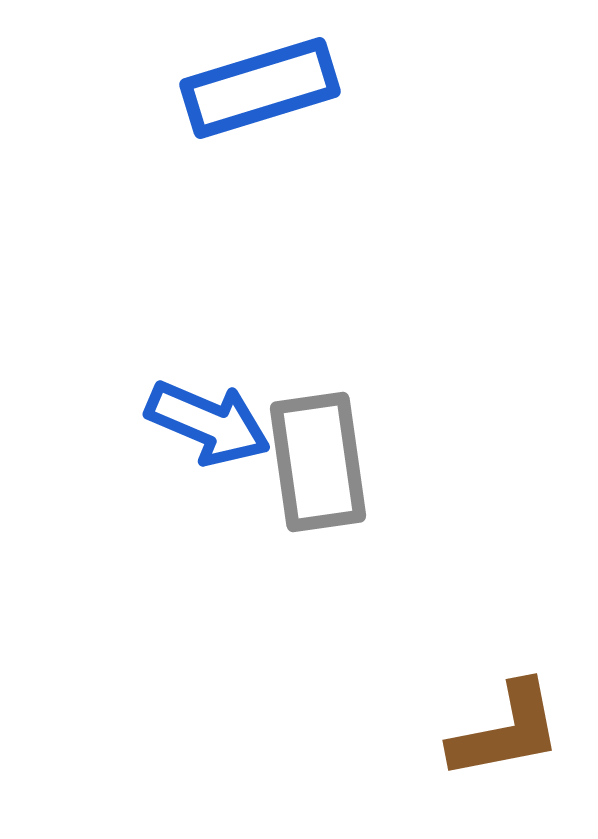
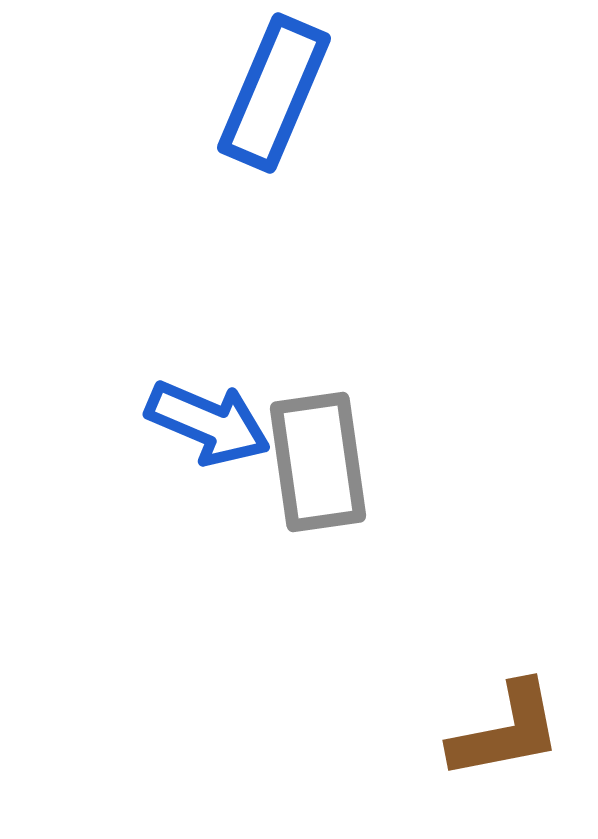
blue rectangle: moved 14 px right, 5 px down; rotated 50 degrees counterclockwise
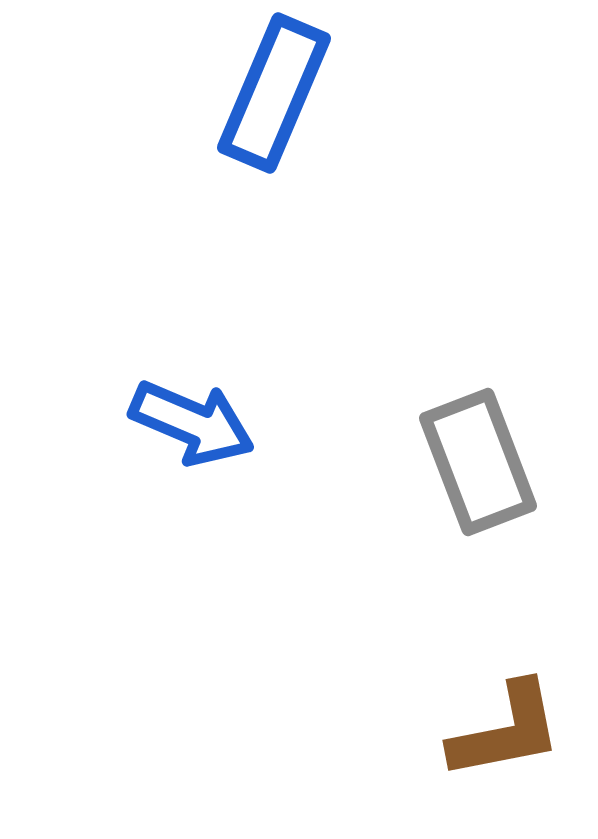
blue arrow: moved 16 px left
gray rectangle: moved 160 px right; rotated 13 degrees counterclockwise
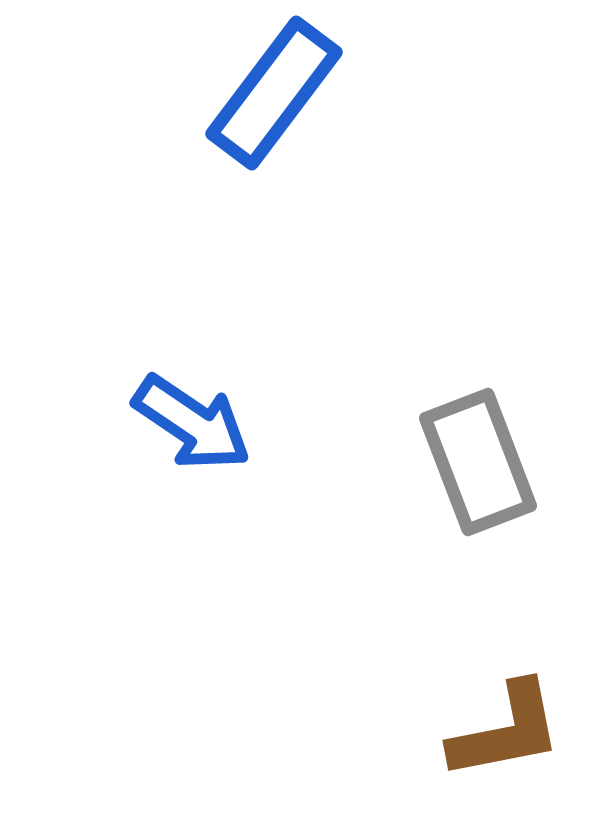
blue rectangle: rotated 14 degrees clockwise
blue arrow: rotated 11 degrees clockwise
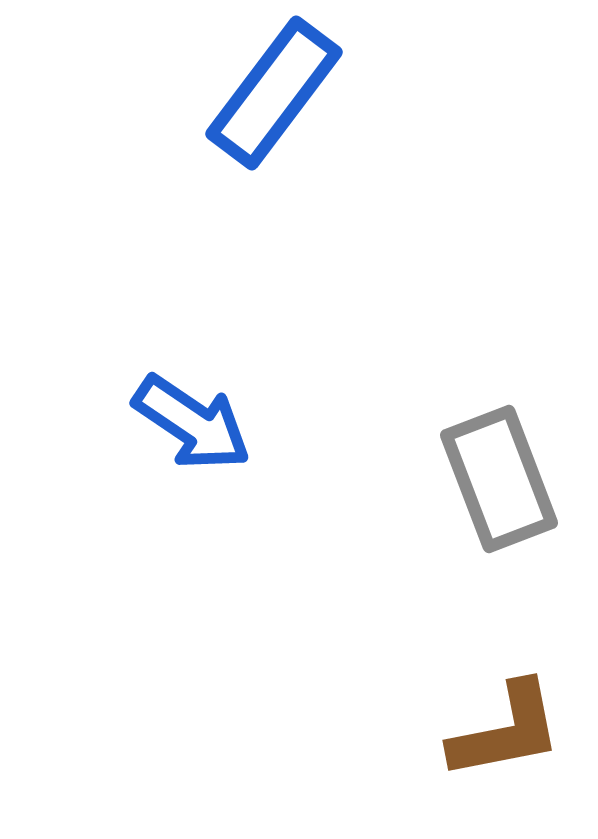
gray rectangle: moved 21 px right, 17 px down
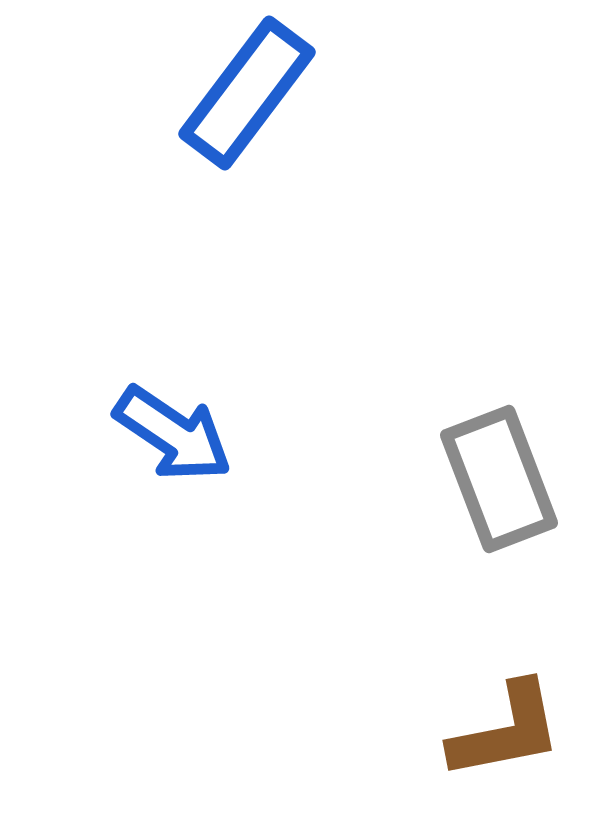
blue rectangle: moved 27 px left
blue arrow: moved 19 px left, 11 px down
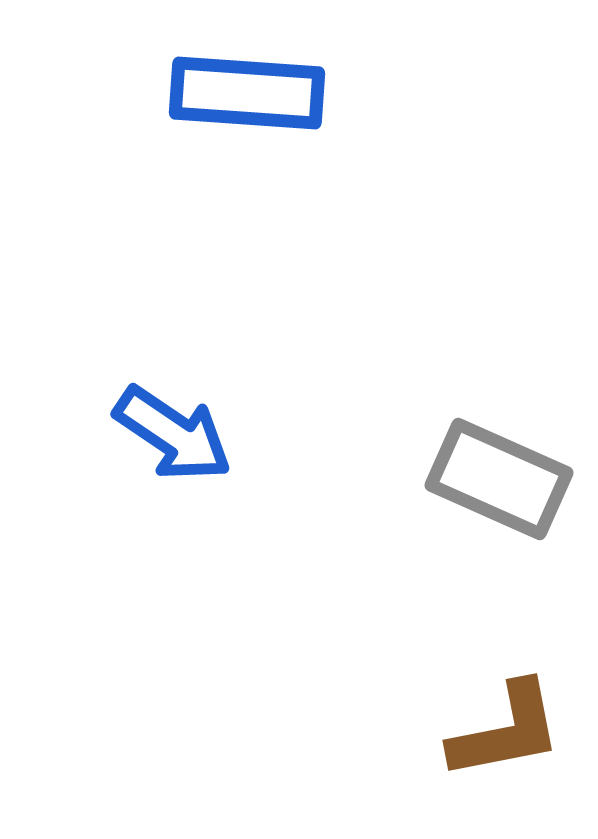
blue rectangle: rotated 57 degrees clockwise
gray rectangle: rotated 45 degrees counterclockwise
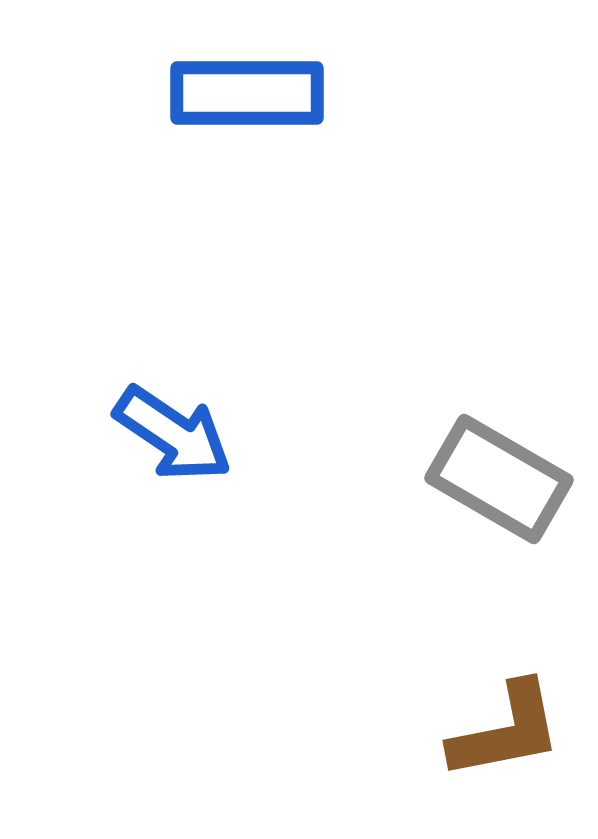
blue rectangle: rotated 4 degrees counterclockwise
gray rectangle: rotated 6 degrees clockwise
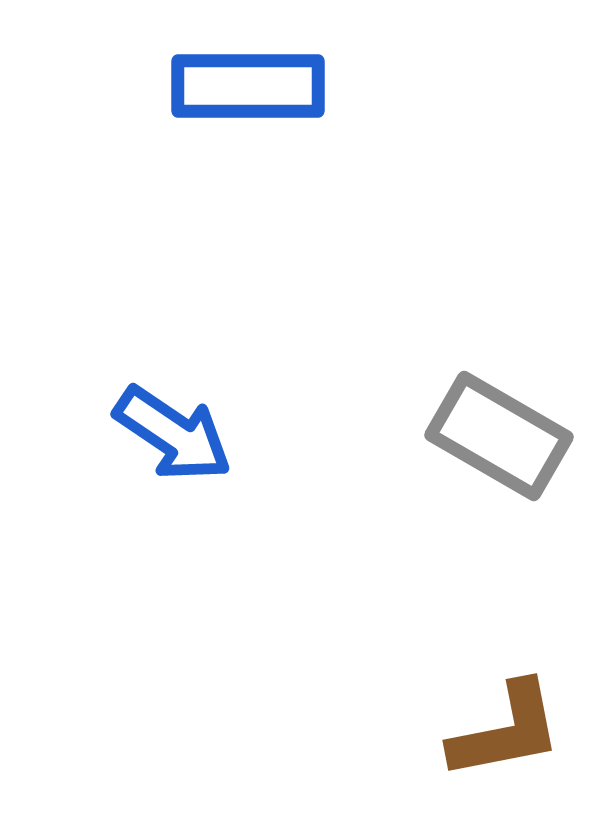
blue rectangle: moved 1 px right, 7 px up
gray rectangle: moved 43 px up
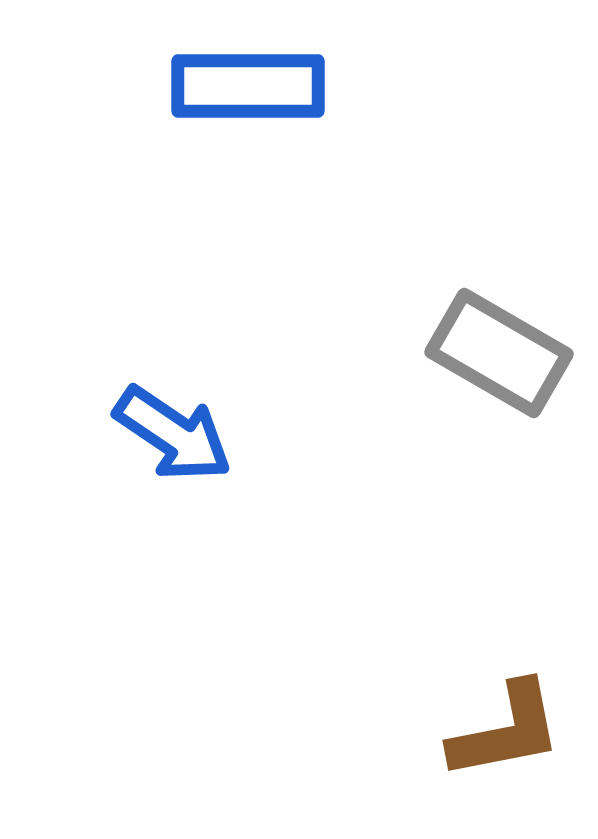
gray rectangle: moved 83 px up
